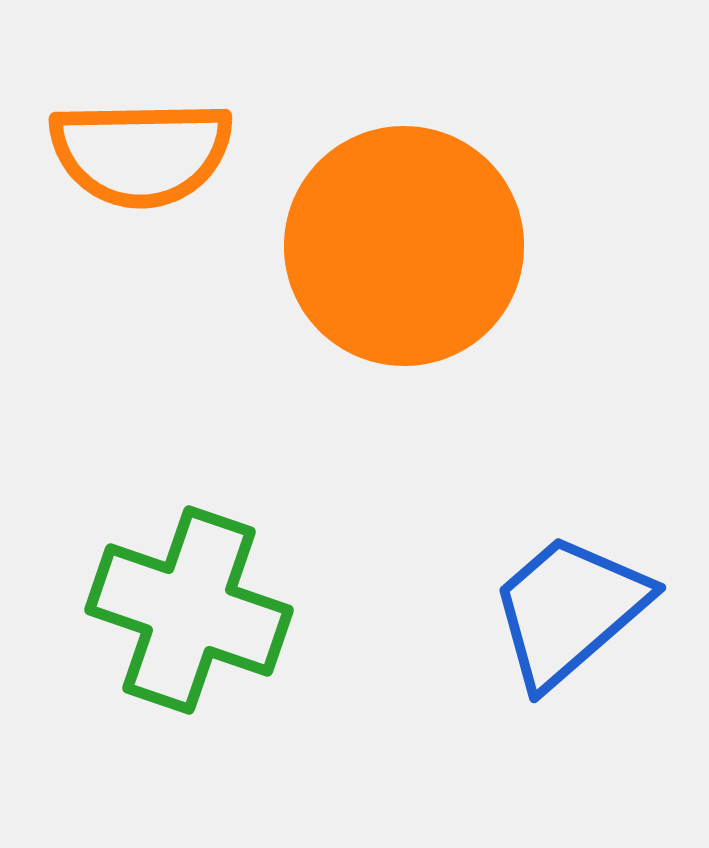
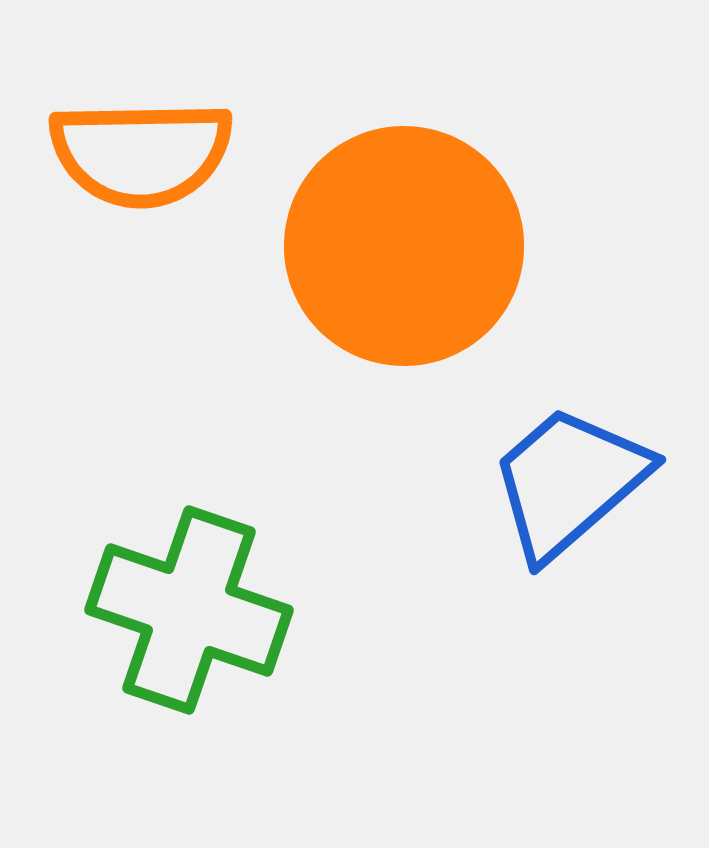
blue trapezoid: moved 128 px up
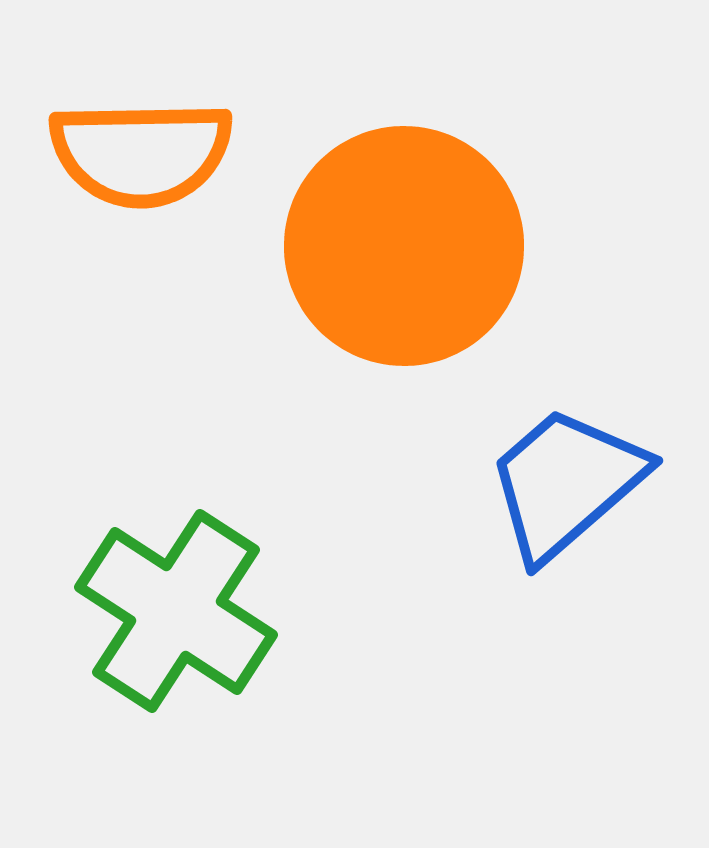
blue trapezoid: moved 3 px left, 1 px down
green cross: moved 13 px left, 1 px down; rotated 14 degrees clockwise
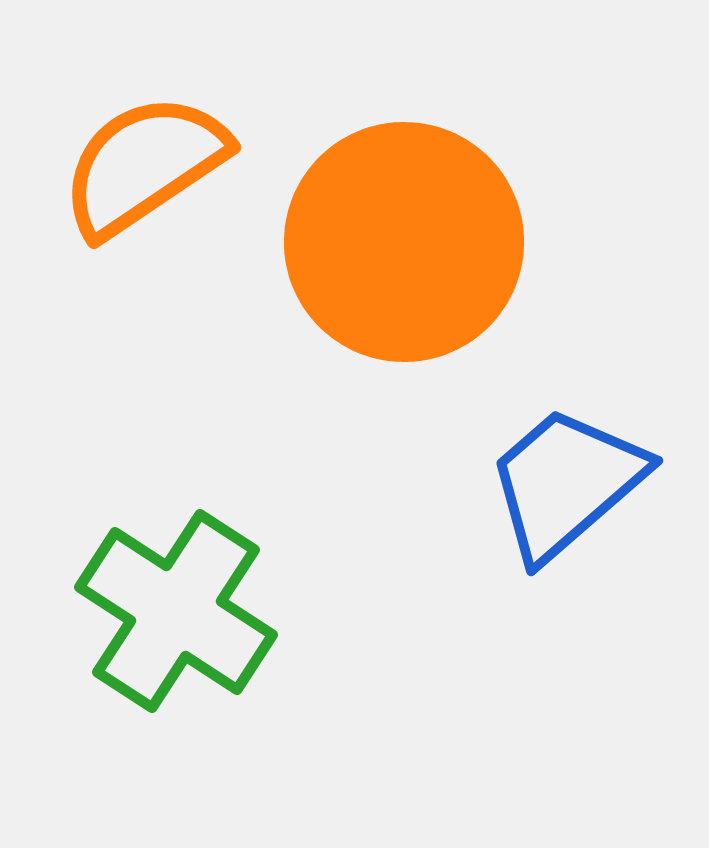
orange semicircle: moved 3 px right, 12 px down; rotated 147 degrees clockwise
orange circle: moved 4 px up
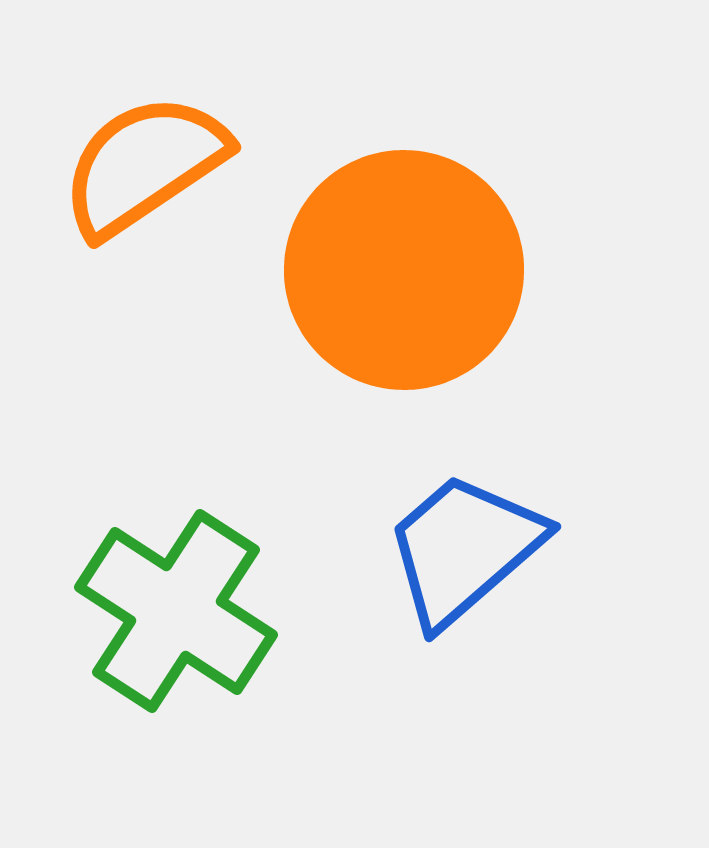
orange circle: moved 28 px down
blue trapezoid: moved 102 px left, 66 px down
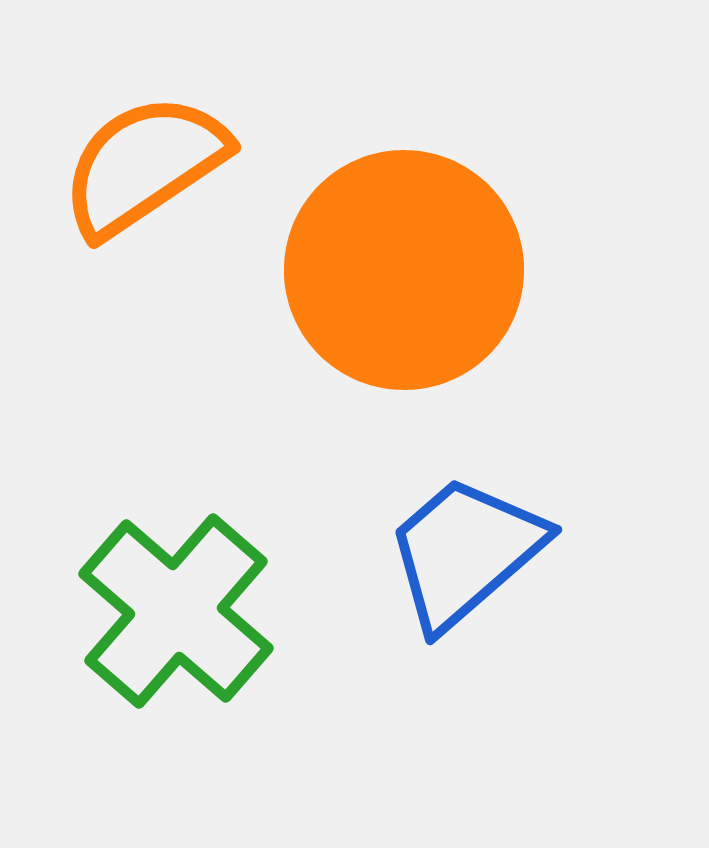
blue trapezoid: moved 1 px right, 3 px down
green cross: rotated 8 degrees clockwise
